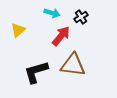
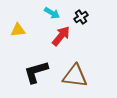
cyan arrow: rotated 14 degrees clockwise
yellow triangle: rotated 35 degrees clockwise
brown triangle: moved 2 px right, 11 px down
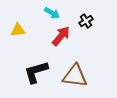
black cross: moved 5 px right, 4 px down
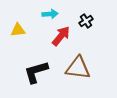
cyan arrow: moved 2 px left, 1 px down; rotated 35 degrees counterclockwise
brown triangle: moved 3 px right, 8 px up
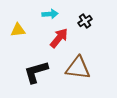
black cross: moved 1 px left
red arrow: moved 2 px left, 2 px down
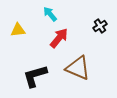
cyan arrow: rotated 126 degrees counterclockwise
black cross: moved 15 px right, 5 px down
brown triangle: rotated 16 degrees clockwise
black L-shape: moved 1 px left, 4 px down
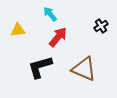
black cross: moved 1 px right
red arrow: moved 1 px left, 1 px up
brown triangle: moved 6 px right, 1 px down
black L-shape: moved 5 px right, 9 px up
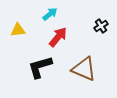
cyan arrow: rotated 91 degrees clockwise
